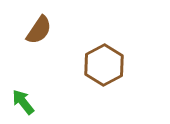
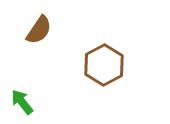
green arrow: moved 1 px left
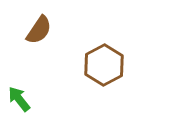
green arrow: moved 3 px left, 3 px up
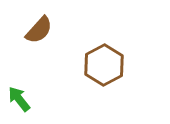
brown semicircle: rotated 8 degrees clockwise
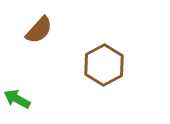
green arrow: moved 2 px left; rotated 24 degrees counterclockwise
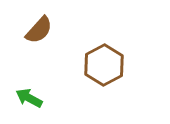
green arrow: moved 12 px right, 1 px up
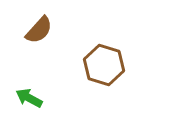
brown hexagon: rotated 15 degrees counterclockwise
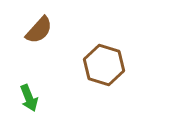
green arrow: rotated 140 degrees counterclockwise
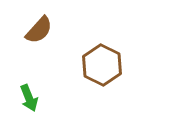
brown hexagon: moved 2 px left; rotated 9 degrees clockwise
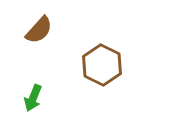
green arrow: moved 4 px right; rotated 44 degrees clockwise
